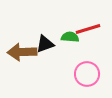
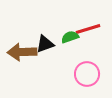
green semicircle: rotated 24 degrees counterclockwise
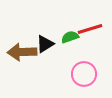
red line: moved 2 px right
black triangle: rotated 12 degrees counterclockwise
pink circle: moved 3 px left
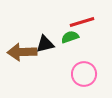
red line: moved 8 px left, 7 px up
black triangle: rotated 18 degrees clockwise
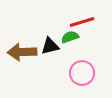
black triangle: moved 5 px right, 2 px down
pink circle: moved 2 px left, 1 px up
